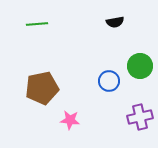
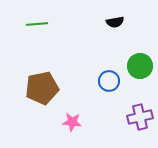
pink star: moved 2 px right, 2 px down
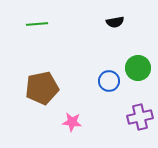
green circle: moved 2 px left, 2 px down
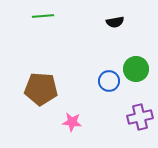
green line: moved 6 px right, 8 px up
green circle: moved 2 px left, 1 px down
brown pentagon: moved 1 px left, 1 px down; rotated 16 degrees clockwise
